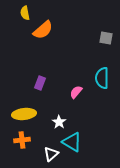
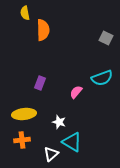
orange semicircle: rotated 50 degrees counterclockwise
gray square: rotated 16 degrees clockwise
cyan semicircle: rotated 110 degrees counterclockwise
white star: rotated 16 degrees counterclockwise
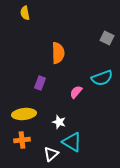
orange semicircle: moved 15 px right, 23 px down
gray square: moved 1 px right
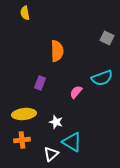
orange semicircle: moved 1 px left, 2 px up
white star: moved 3 px left
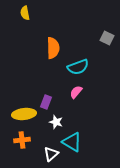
orange semicircle: moved 4 px left, 3 px up
cyan semicircle: moved 24 px left, 11 px up
purple rectangle: moved 6 px right, 19 px down
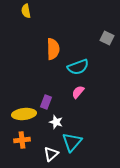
yellow semicircle: moved 1 px right, 2 px up
orange semicircle: moved 1 px down
pink semicircle: moved 2 px right
cyan triangle: rotated 40 degrees clockwise
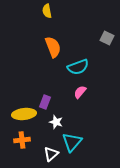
yellow semicircle: moved 21 px right
orange semicircle: moved 2 px up; rotated 20 degrees counterclockwise
pink semicircle: moved 2 px right
purple rectangle: moved 1 px left
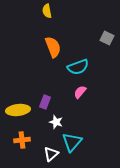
yellow ellipse: moved 6 px left, 4 px up
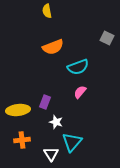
orange semicircle: rotated 90 degrees clockwise
white triangle: rotated 21 degrees counterclockwise
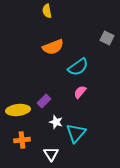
cyan semicircle: rotated 15 degrees counterclockwise
purple rectangle: moved 1 px left, 1 px up; rotated 24 degrees clockwise
cyan triangle: moved 4 px right, 9 px up
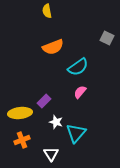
yellow ellipse: moved 2 px right, 3 px down
orange cross: rotated 14 degrees counterclockwise
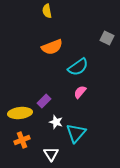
orange semicircle: moved 1 px left
